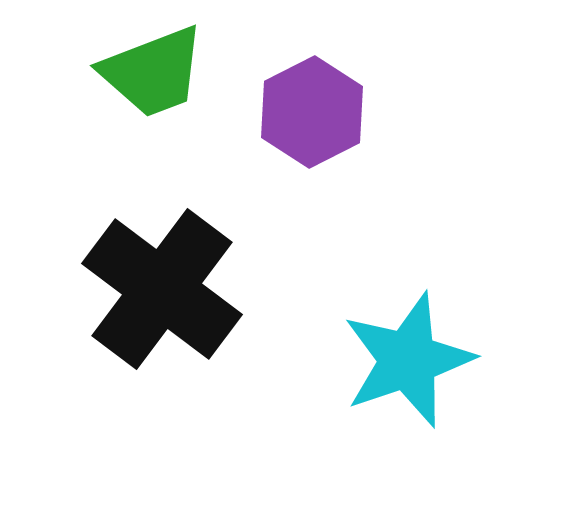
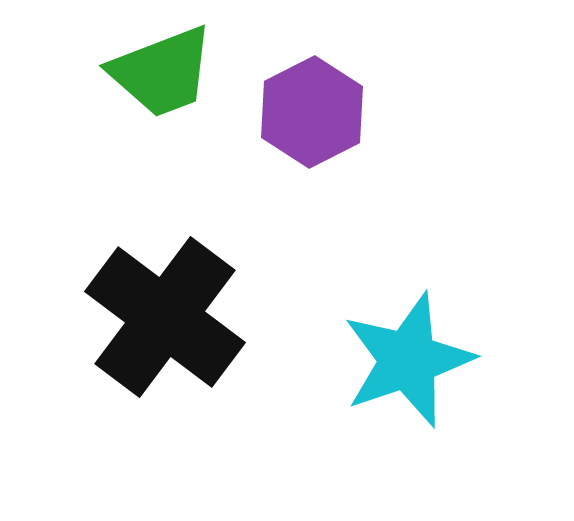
green trapezoid: moved 9 px right
black cross: moved 3 px right, 28 px down
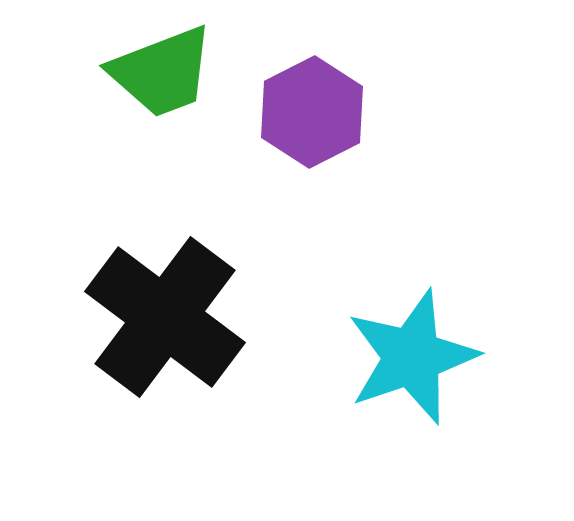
cyan star: moved 4 px right, 3 px up
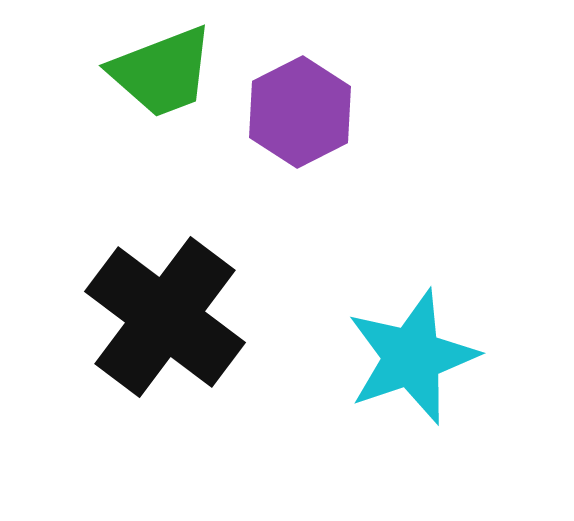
purple hexagon: moved 12 px left
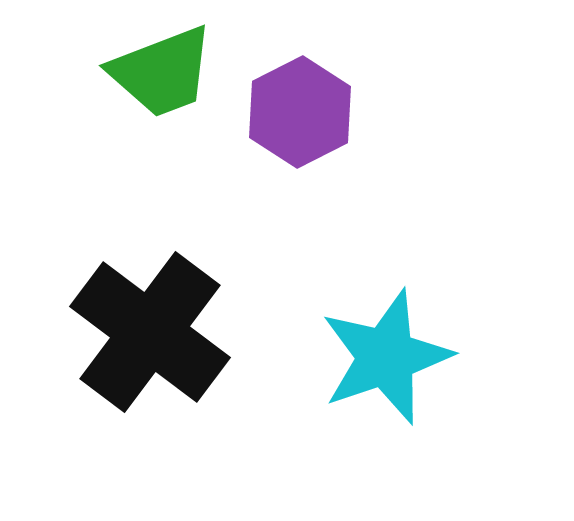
black cross: moved 15 px left, 15 px down
cyan star: moved 26 px left
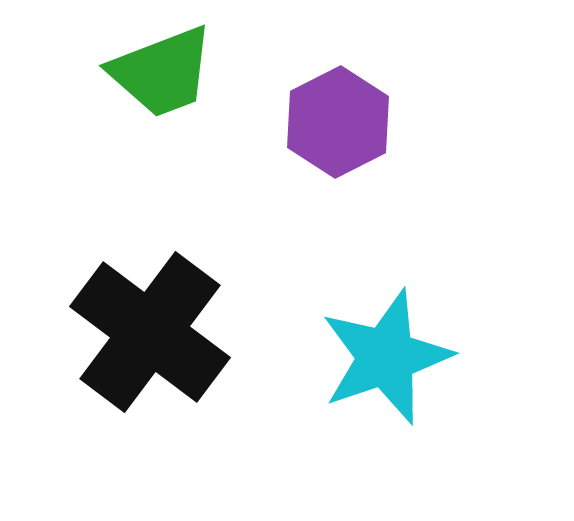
purple hexagon: moved 38 px right, 10 px down
